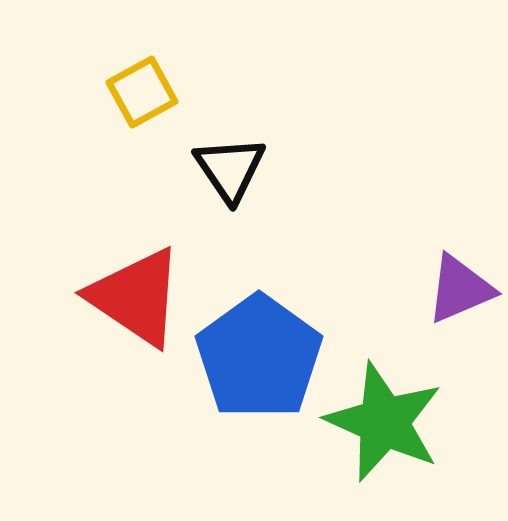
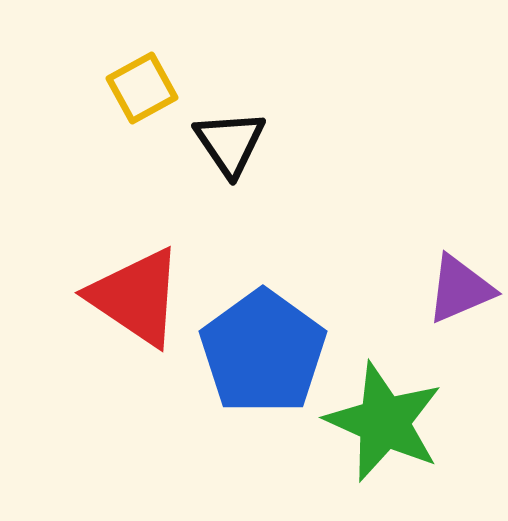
yellow square: moved 4 px up
black triangle: moved 26 px up
blue pentagon: moved 4 px right, 5 px up
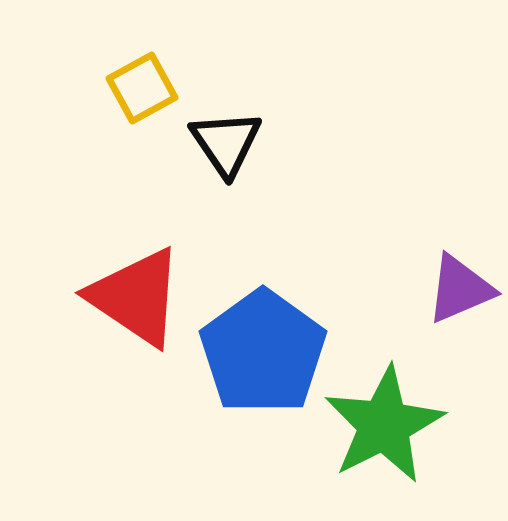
black triangle: moved 4 px left
green star: moved 3 px down; rotated 21 degrees clockwise
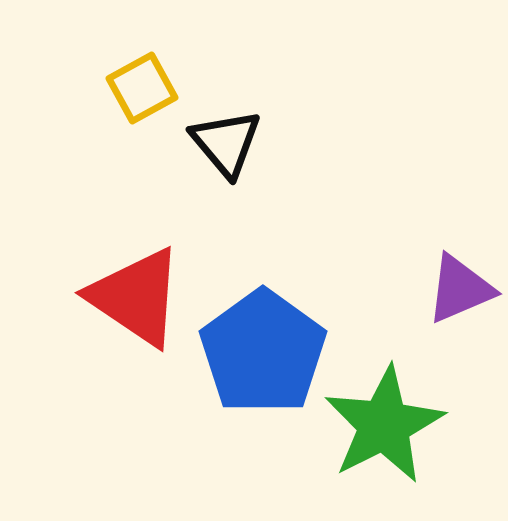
black triangle: rotated 6 degrees counterclockwise
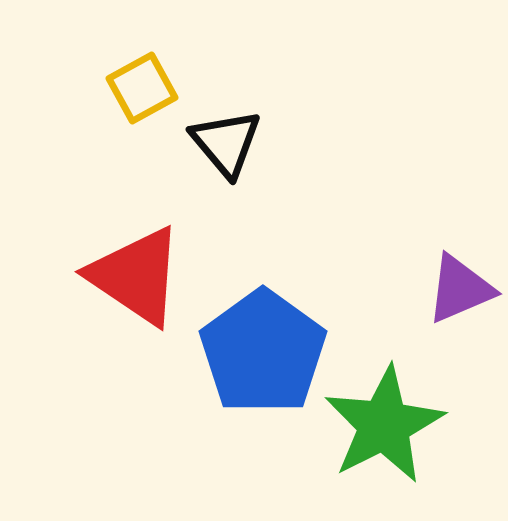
red triangle: moved 21 px up
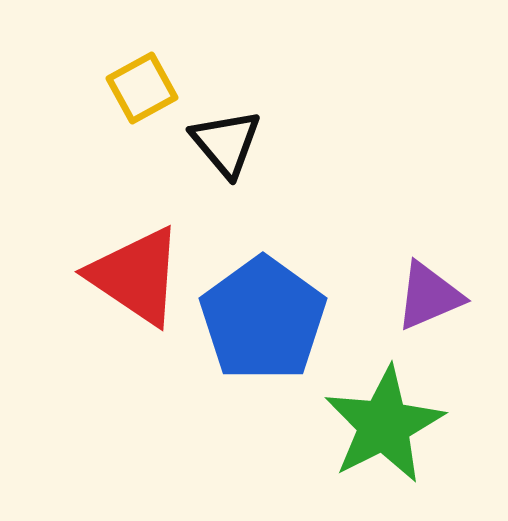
purple triangle: moved 31 px left, 7 px down
blue pentagon: moved 33 px up
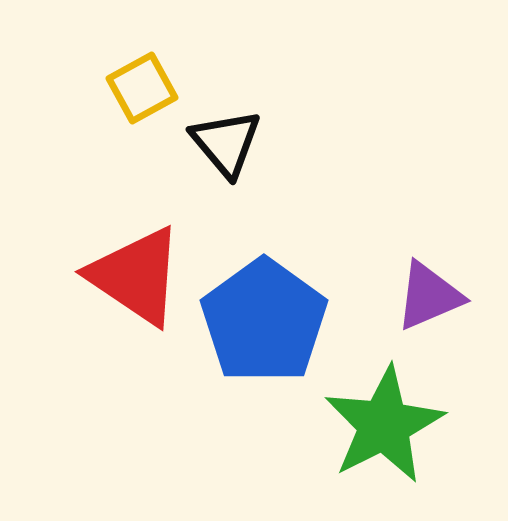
blue pentagon: moved 1 px right, 2 px down
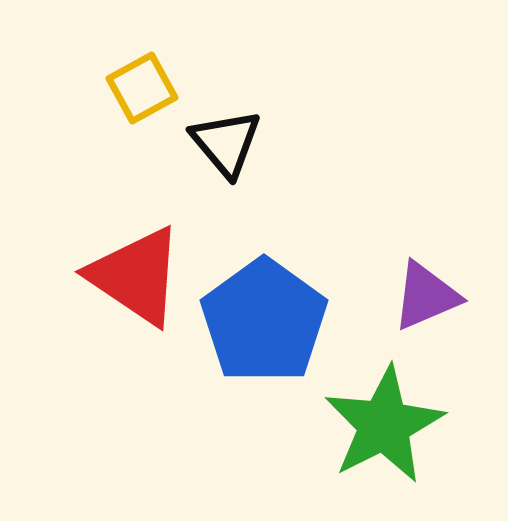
purple triangle: moved 3 px left
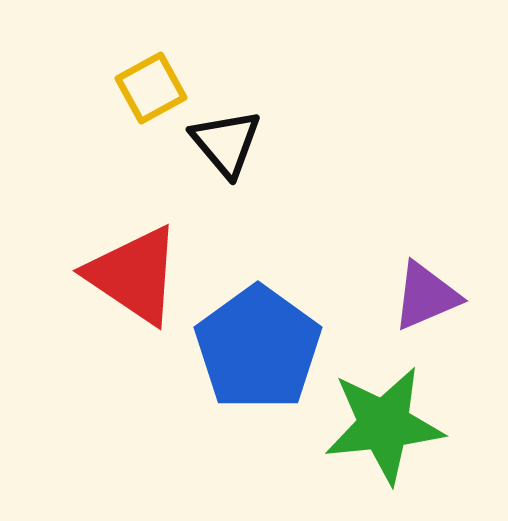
yellow square: moved 9 px right
red triangle: moved 2 px left, 1 px up
blue pentagon: moved 6 px left, 27 px down
green star: rotated 21 degrees clockwise
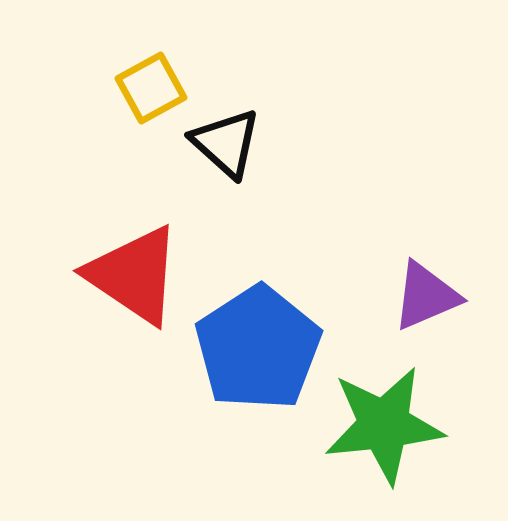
black triangle: rotated 8 degrees counterclockwise
blue pentagon: rotated 3 degrees clockwise
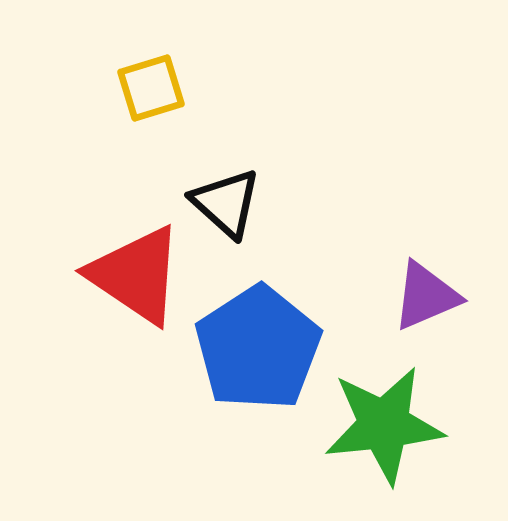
yellow square: rotated 12 degrees clockwise
black triangle: moved 60 px down
red triangle: moved 2 px right
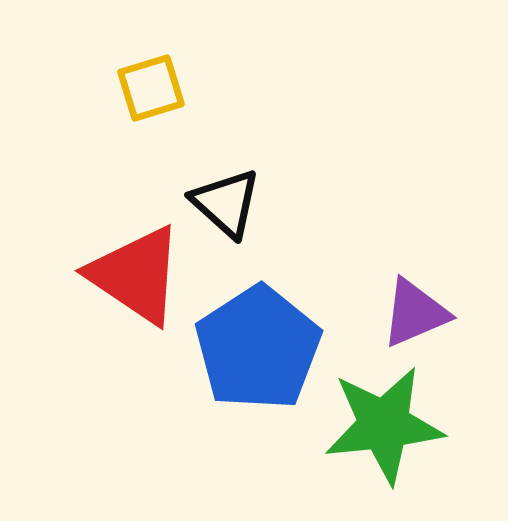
purple triangle: moved 11 px left, 17 px down
